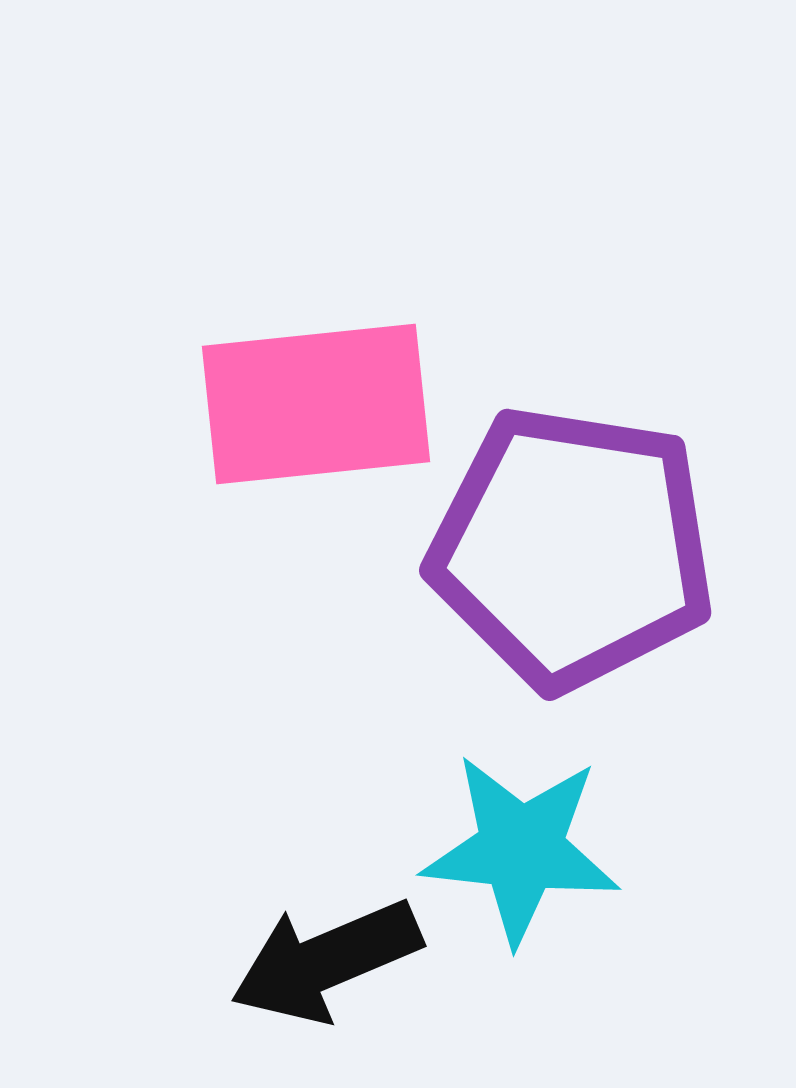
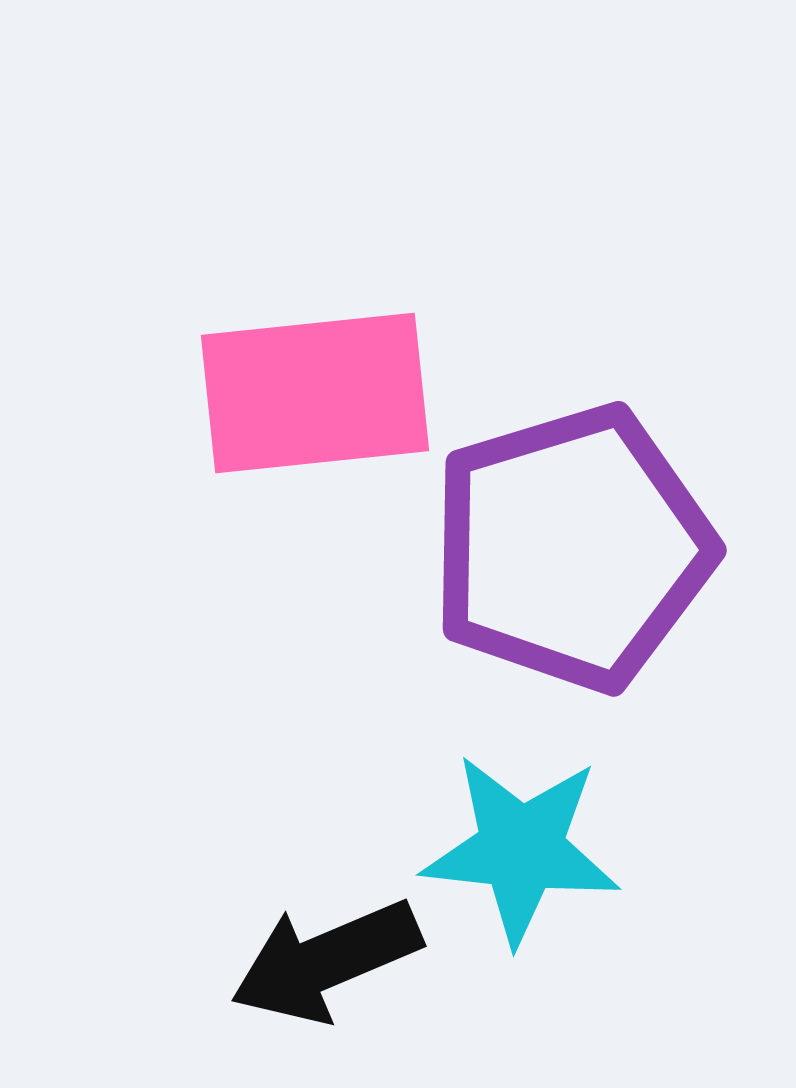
pink rectangle: moved 1 px left, 11 px up
purple pentagon: rotated 26 degrees counterclockwise
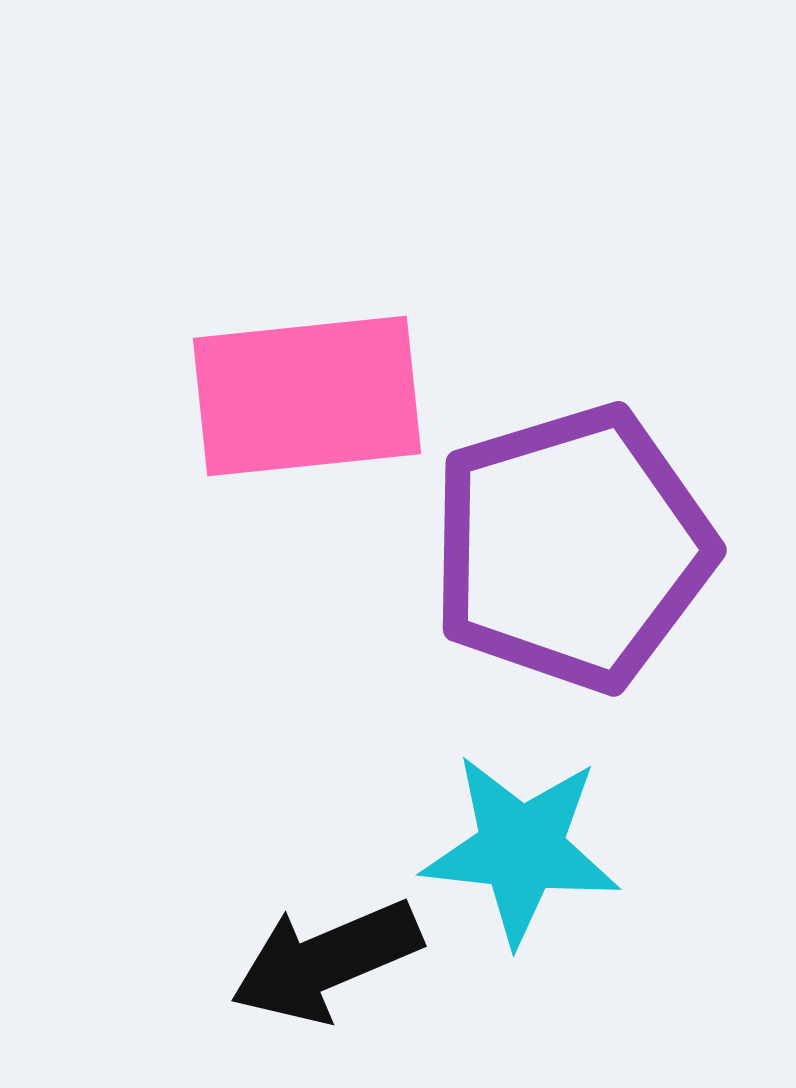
pink rectangle: moved 8 px left, 3 px down
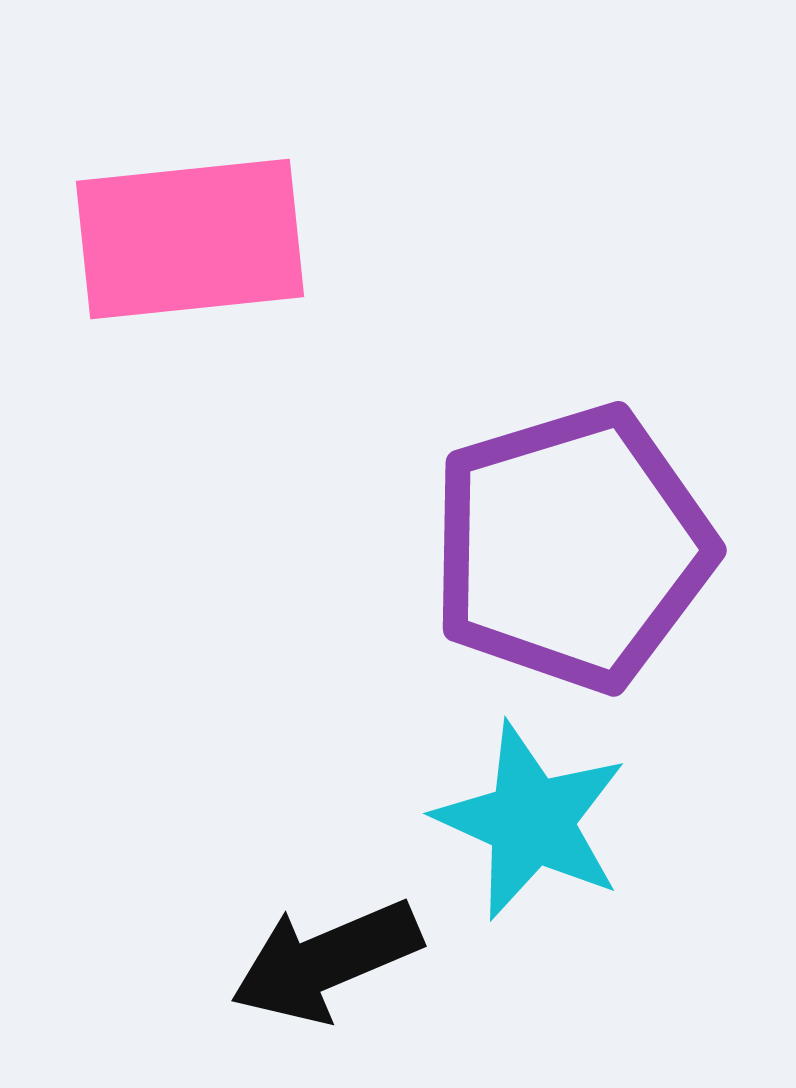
pink rectangle: moved 117 px left, 157 px up
cyan star: moved 10 px right, 28 px up; rotated 18 degrees clockwise
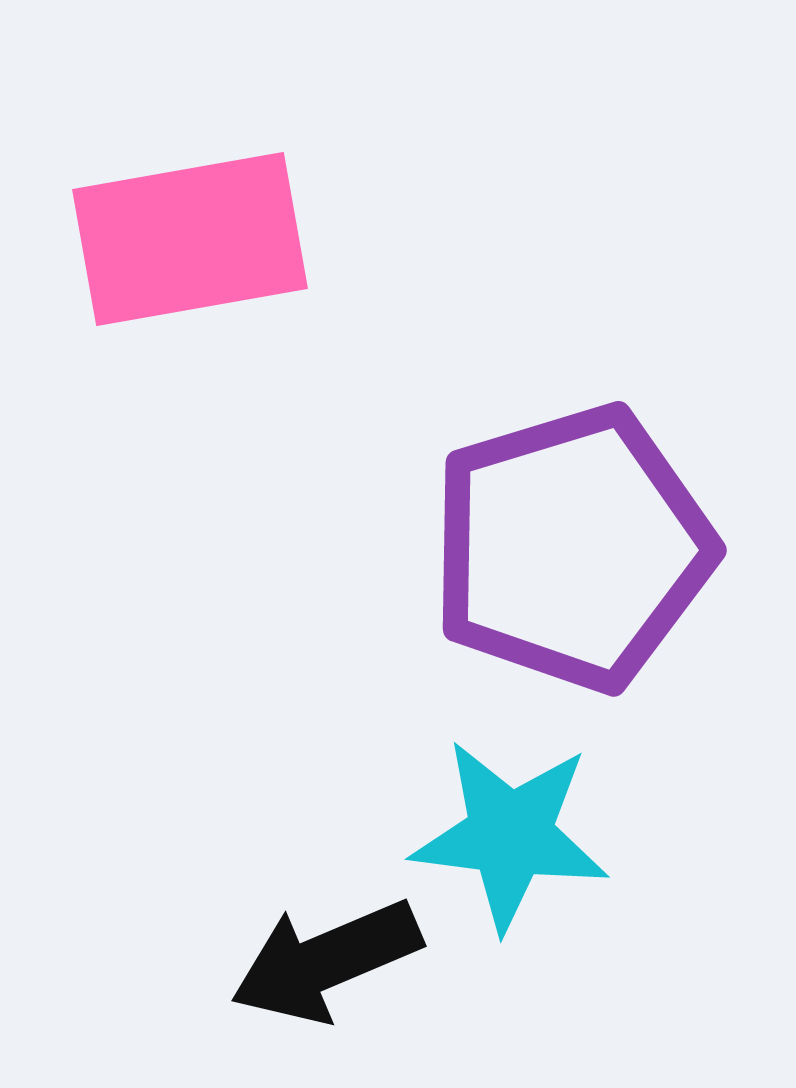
pink rectangle: rotated 4 degrees counterclockwise
cyan star: moved 21 px left, 14 px down; rotated 17 degrees counterclockwise
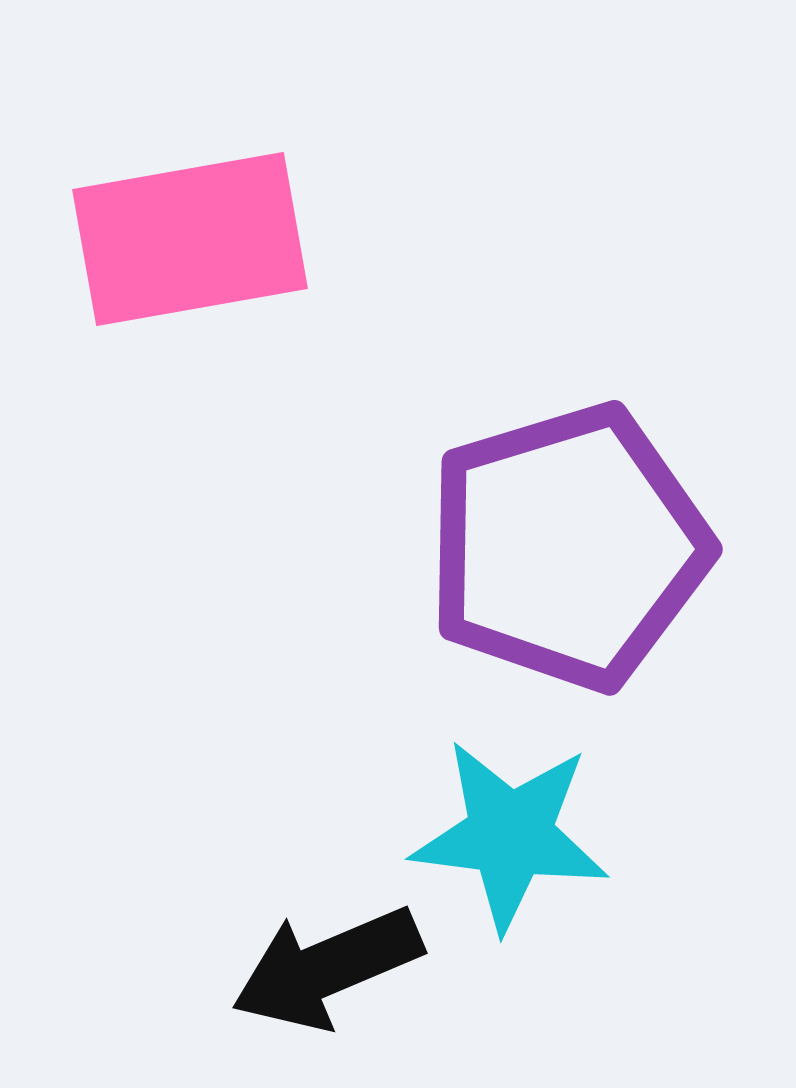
purple pentagon: moved 4 px left, 1 px up
black arrow: moved 1 px right, 7 px down
